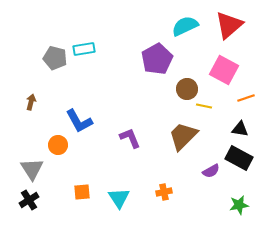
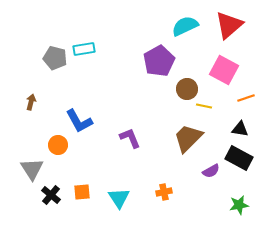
purple pentagon: moved 2 px right, 2 px down
brown trapezoid: moved 5 px right, 2 px down
black cross: moved 22 px right, 5 px up; rotated 18 degrees counterclockwise
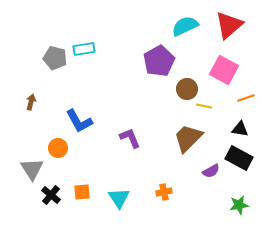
orange circle: moved 3 px down
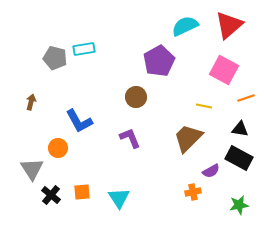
brown circle: moved 51 px left, 8 px down
orange cross: moved 29 px right
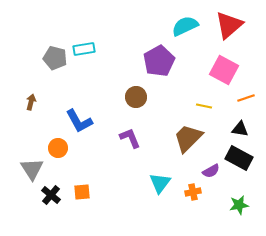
cyan triangle: moved 41 px right, 15 px up; rotated 10 degrees clockwise
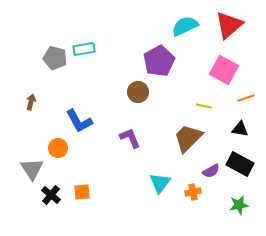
brown circle: moved 2 px right, 5 px up
black rectangle: moved 1 px right, 6 px down
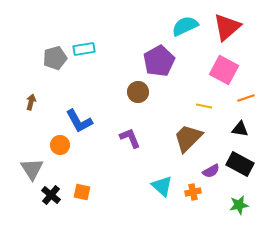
red triangle: moved 2 px left, 2 px down
gray pentagon: rotated 30 degrees counterclockwise
orange circle: moved 2 px right, 3 px up
cyan triangle: moved 2 px right, 3 px down; rotated 25 degrees counterclockwise
orange square: rotated 18 degrees clockwise
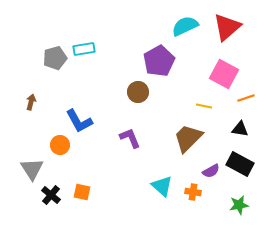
pink square: moved 4 px down
orange cross: rotated 21 degrees clockwise
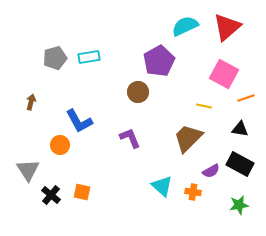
cyan rectangle: moved 5 px right, 8 px down
gray triangle: moved 4 px left, 1 px down
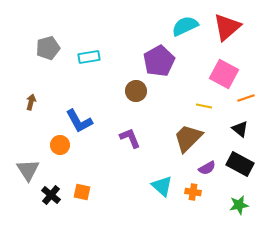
gray pentagon: moved 7 px left, 10 px up
brown circle: moved 2 px left, 1 px up
black triangle: rotated 30 degrees clockwise
purple semicircle: moved 4 px left, 3 px up
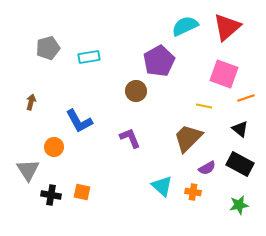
pink square: rotated 8 degrees counterclockwise
orange circle: moved 6 px left, 2 px down
black cross: rotated 30 degrees counterclockwise
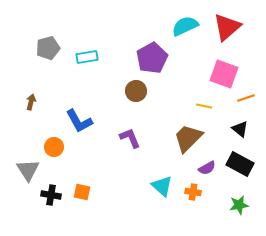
cyan rectangle: moved 2 px left
purple pentagon: moved 7 px left, 3 px up
